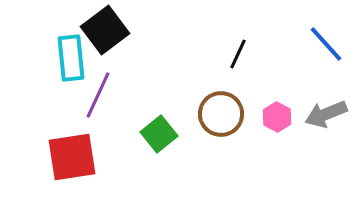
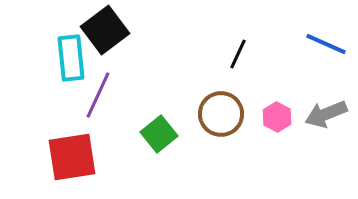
blue line: rotated 24 degrees counterclockwise
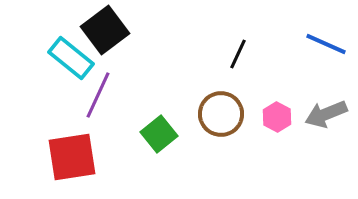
cyan rectangle: rotated 45 degrees counterclockwise
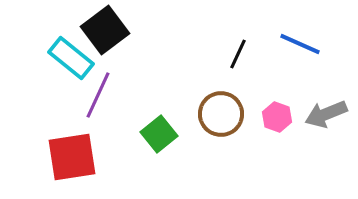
blue line: moved 26 px left
pink hexagon: rotated 8 degrees counterclockwise
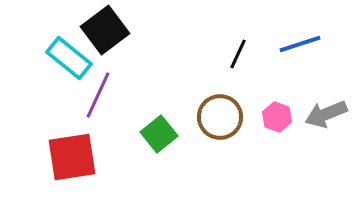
blue line: rotated 42 degrees counterclockwise
cyan rectangle: moved 2 px left
brown circle: moved 1 px left, 3 px down
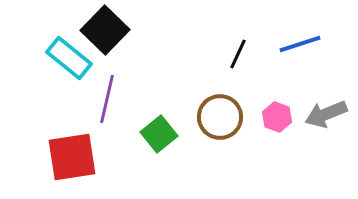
black square: rotated 9 degrees counterclockwise
purple line: moved 9 px right, 4 px down; rotated 12 degrees counterclockwise
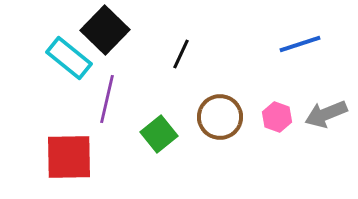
black line: moved 57 px left
red square: moved 3 px left; rotated 8 degrees clockwise
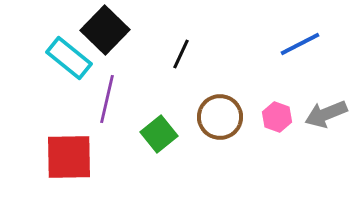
blue line: rotated 9 degrees counterclockwise
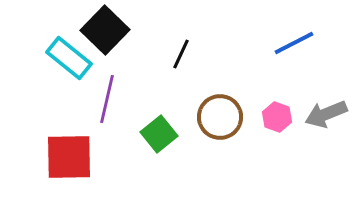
blue line: moved 6 px left, 1 px up
